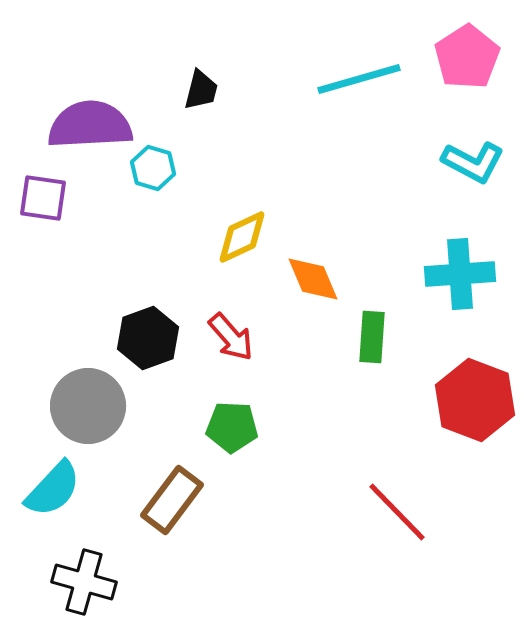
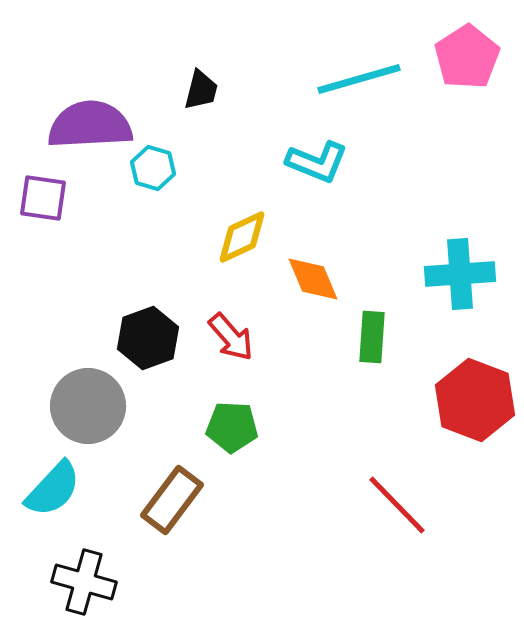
cyan L-shape: moved 156 px left; rotated 6 degrees counterclockwise
red line: moved 7 px up
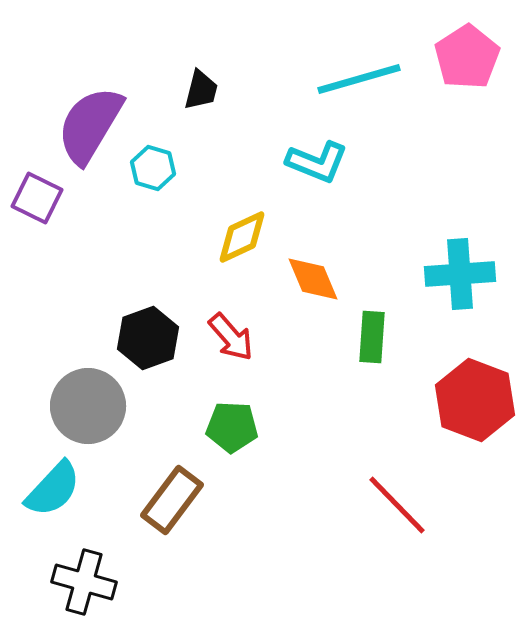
purple semicircle: rotated 56 degrees counterclockwise
purple square: moved 6 px left; rotated 18 degrees clockwise
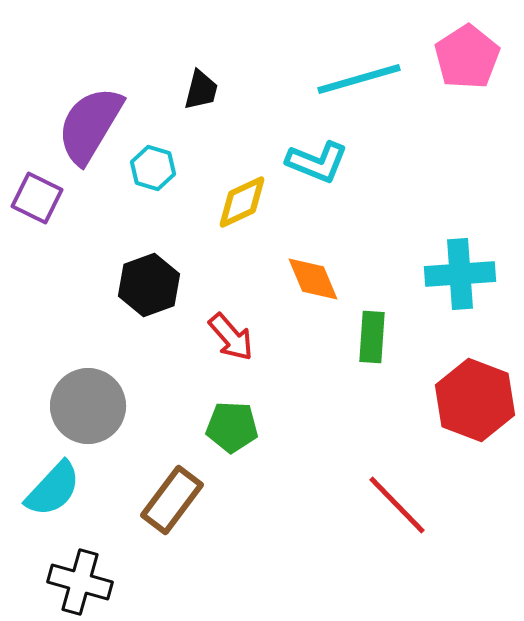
yellow diamond: moved 35 px up
black hexagon: moved 1 px right, 53 px up
black cross: moved 4 px left
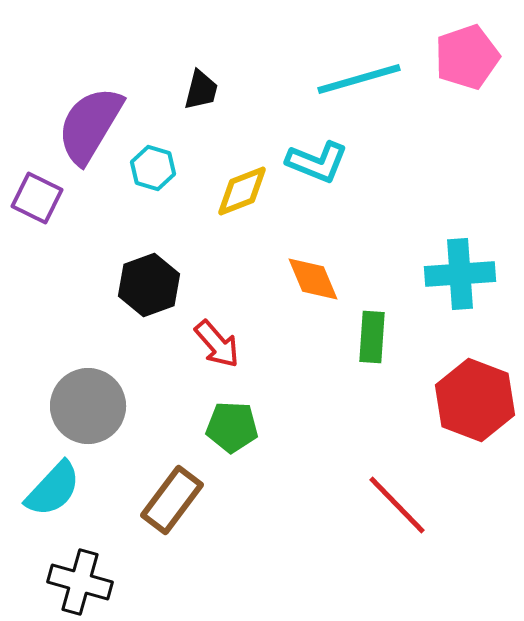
pink pentagon: rotated 14 degrees clockwise
yellow diamond: moved 11 px up; rotated 4 degrees clockwise
red arrow: moved 14 px left, 7 px down
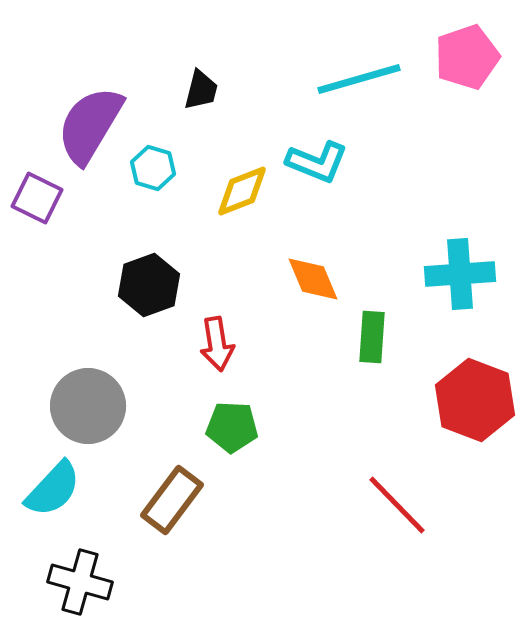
red arrow: rotated 32 degrees clockwise
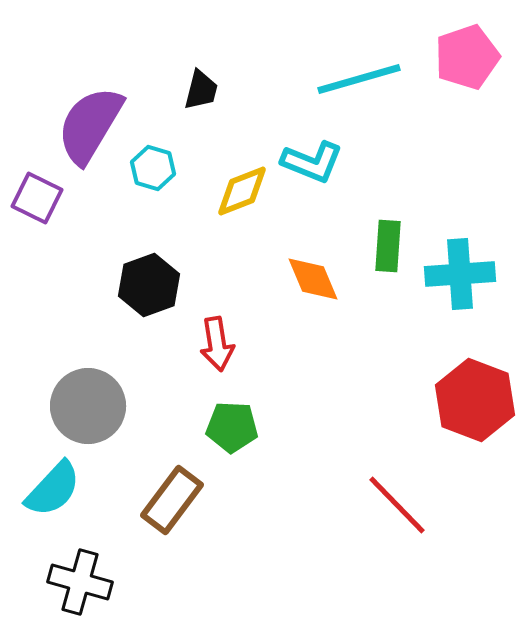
cyan L-shape: moved 5 px left
green rectangle: moved 16 px right, 91 px up
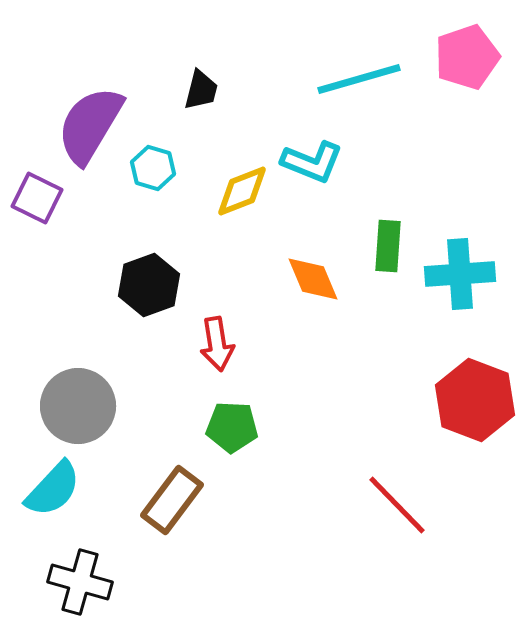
gray circle: moved 10 px left
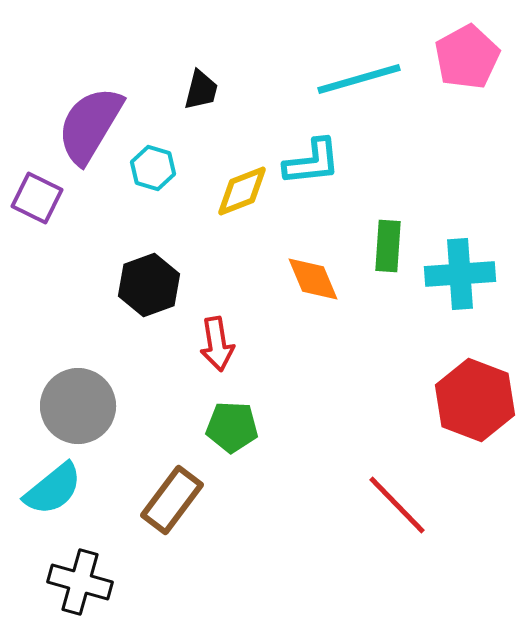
pink pentagon: rotated 10 degrees counterclockwise
cyan L-shape: rotated 28 degrees counterclockwise
cyan semicircle: rotated 8 degrees clockwise
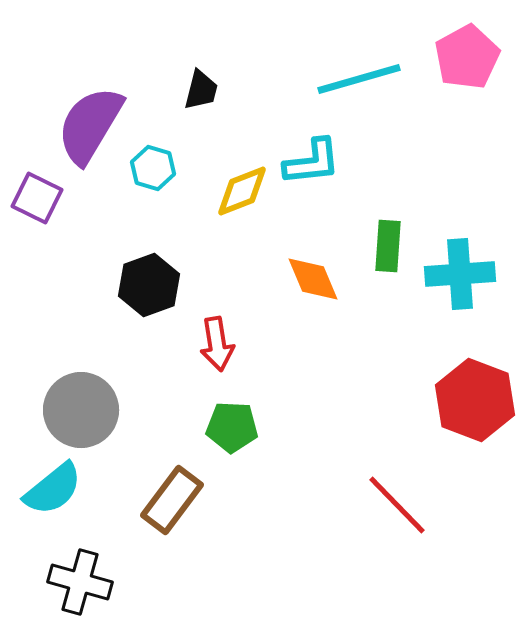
gray circle: moved 3 px right, 4 px down
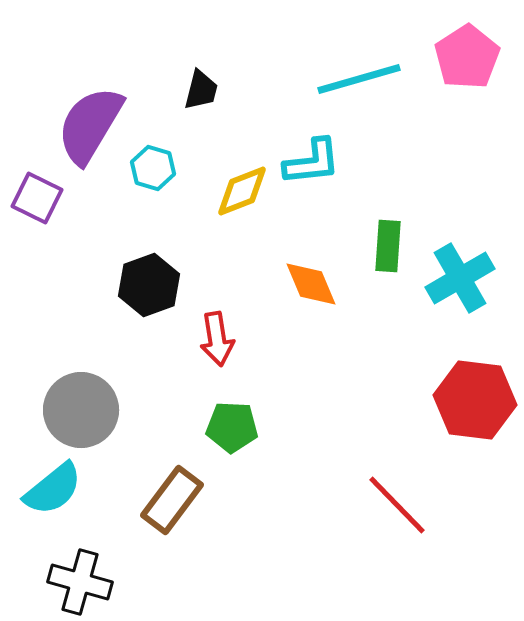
pink pentagon: rotated 4 degrees counterclockwise
cyan cross: moved 4 px down; rotated 26 degrees counterclockwise
orange diamond: moved 2 px left, 5 px down
red arrow: moved 5 px up
red hexagon: rotated 14 degrees counterclockwise
